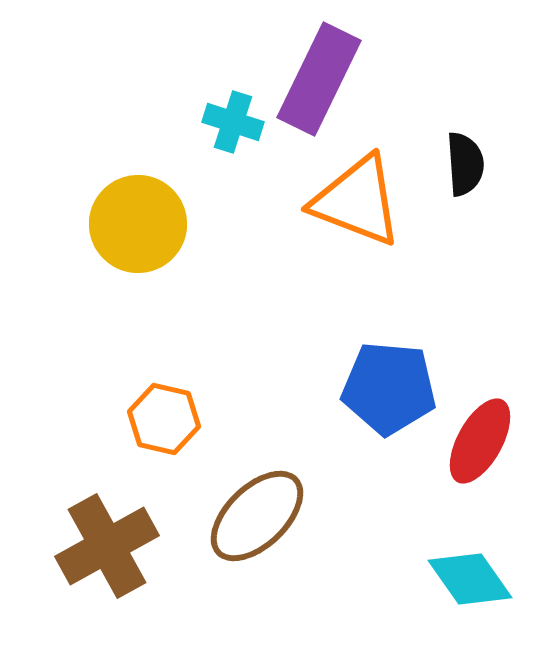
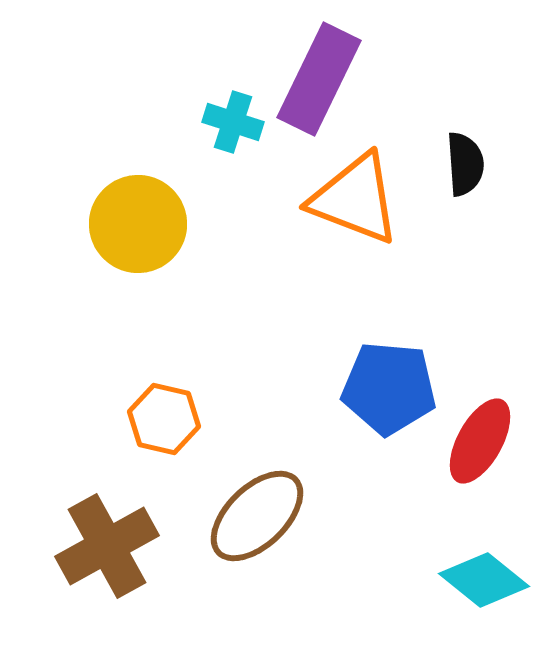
orange triangle: moved 2 px left, 2 px up
cyan diamond: moved 14 px right, 1 px down; rotated 16 degrees counterclockwise
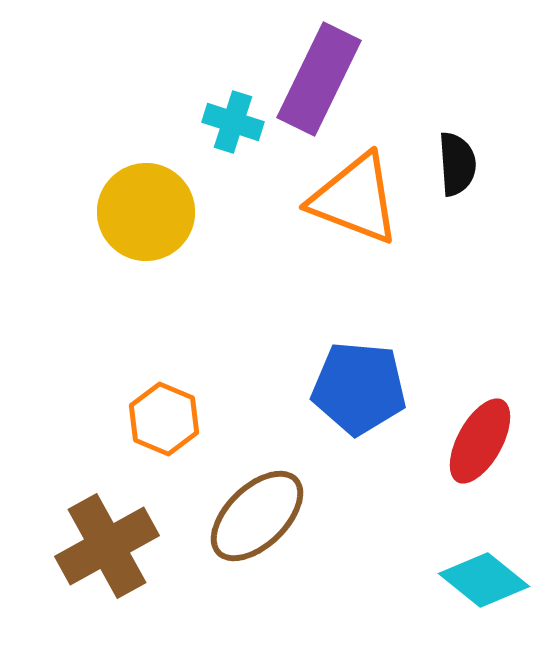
black semicircle: moved 8 px left
yellow circle: moved 8 px right, 12 px up
blue pentagon: moved 30 px left
orange hexagon: rotated 10 degrees clockwise
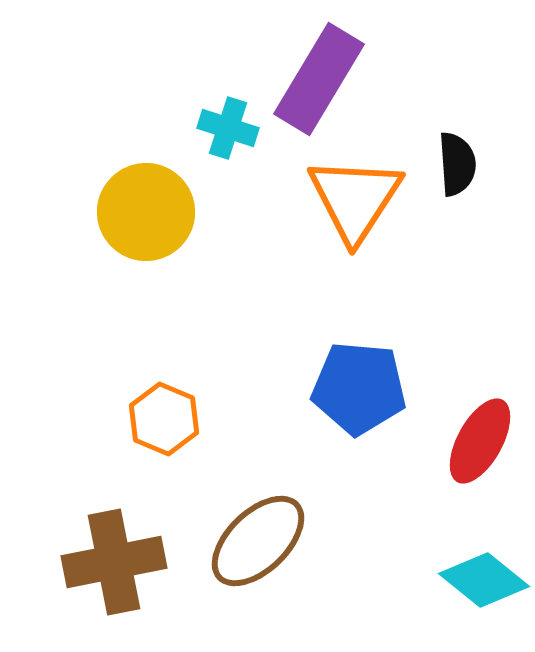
purple rectangle: rotated 5 degrees clockwise
cyan cross: moved 5 px left, 6 px down
orange triangle: rotated 42 degrees clockwise
brown ellipse: moved 1 px right, 25 px down
brown cross: moved 7 px right, 16 px down; rotated 18 degrees clockwise
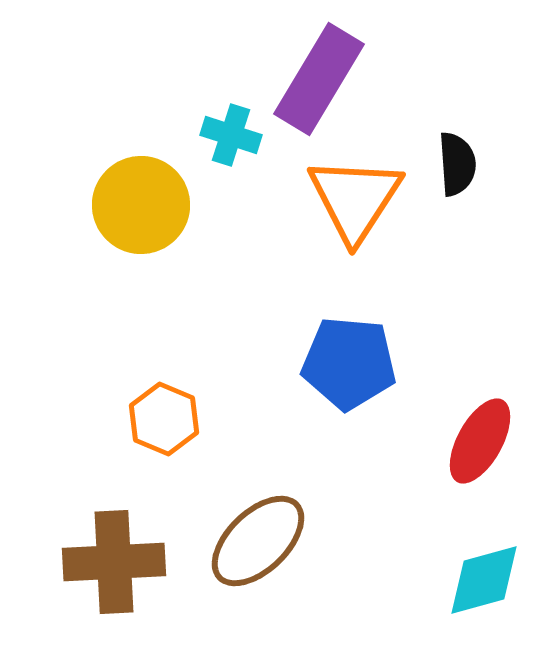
cyan cross: moved 3 px right, 7 px down
yellow circle: moved 5 px left, 7 px up
blue pentagon: moved 10 px left, 25 px up
brown cross: rotated 8 degrees clockwise
cyan diamond: rotated 54 degrees counterclockwise
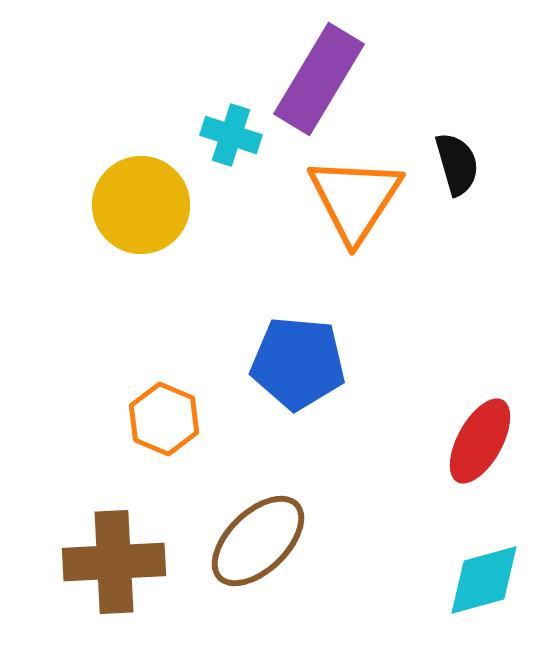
black semicircle: rotated 12 degrees counterclockwise
blue pentagon: moved 51 px left
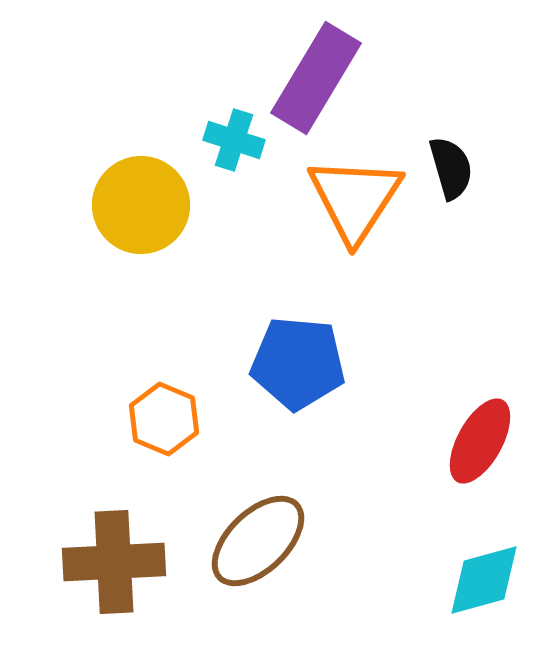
purple rectangle: moved 3 px left, 1 px up
cyan cross: moved 3 px right, 5 px down
black semicircle: moved 6 px left, 4 px down
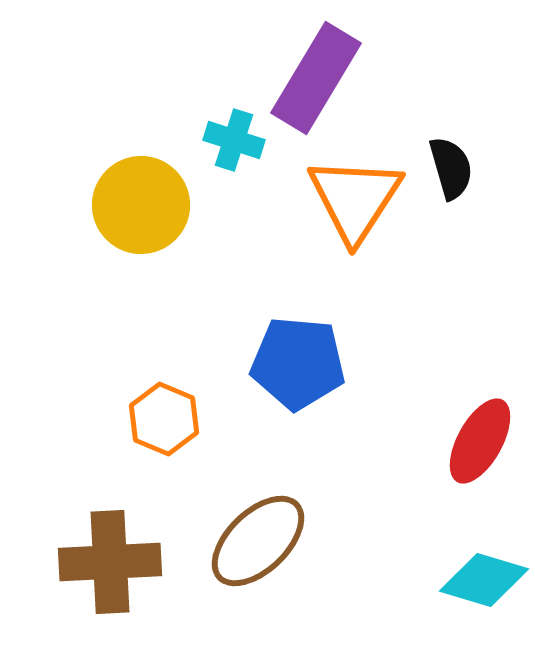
brown cross: moved 4 px left
cyan diamond: rotated 32 degrees clockwise
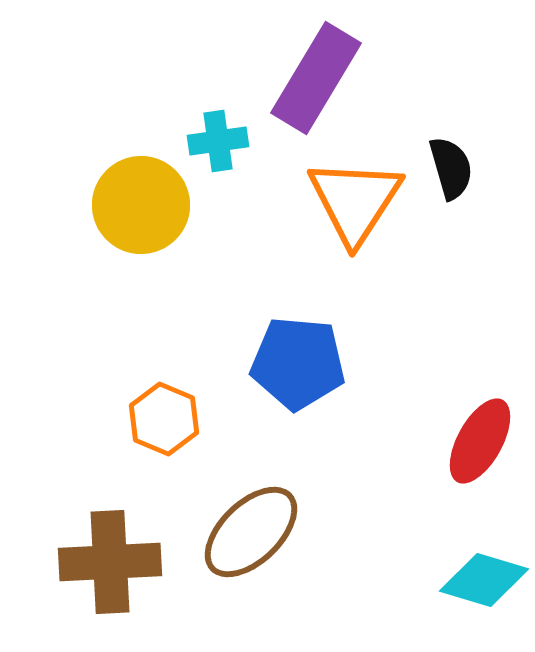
cyan cross: moved 16 px left, 1 px down; rotated 26 degrees counterclockwise
orange triangle: moved 2 px down
brown ellipse: moved 7 px left, 9 px up
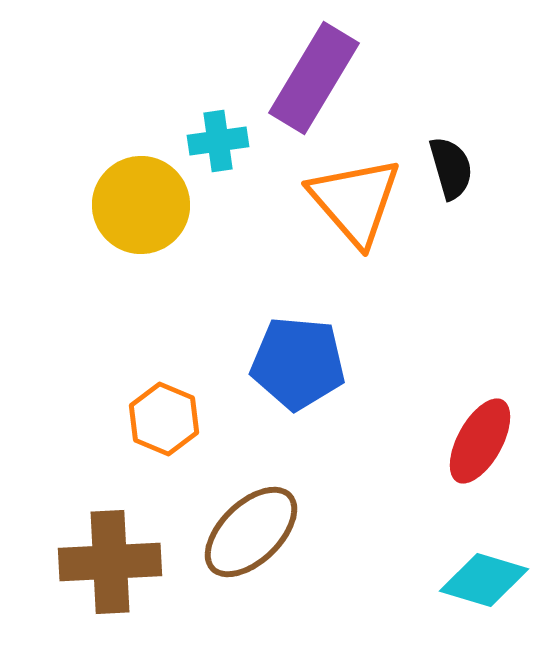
purple rectangle: moved 2 px left
orange triangle: rotated 14 degrees counterclockwise
